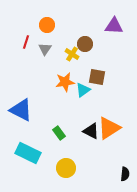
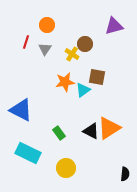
purple triangle: rotated 18 degrees counterclockwise
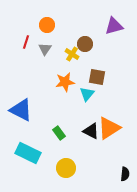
cyan triangle: moved 4 px right, 4 px down; rotated 14 degrees counterclockwise
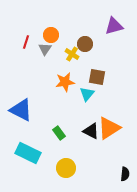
orange circle: moved 4 px right, 10 px down
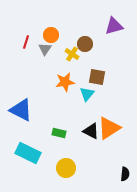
green rectangle: rotated 40 degrees counterclockwise
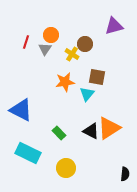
green rectangle: rotated 32 degrees clockwise
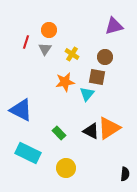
orange circle: moved 2 px left, 5 px up
brown circle: moved 20 px right, 13 px down
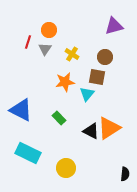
red line: moved 2 px right
green rectangle: moved 15 px up
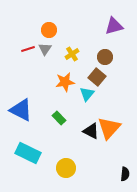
red line: moved 7 px down; rotated 56 degrees clockwise
yellow cross: rotated 24 degrees clockwise
brown square: rotated 30 degrees clockwise
orange triangle: rotated 15 degrees counterclockwise
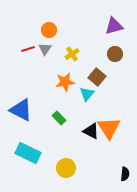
brown circle: moved 10 px right, 3 px up
orange triangle: rotated 15 degrees counterclockwise
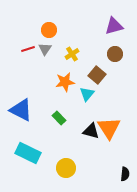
brown square: moved 2 px up
black triangle: rotated 12 degrees counterclockwise
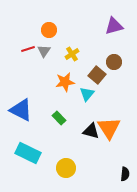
gray triangle: moved 1 px left, 2 px down
brown circle: moved 1 px left, 8 px down
